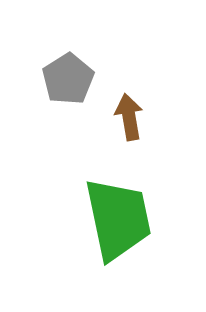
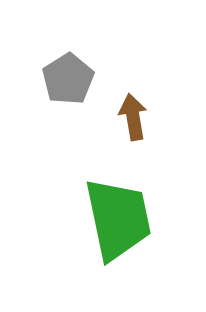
brown arrow: moved 4 px right
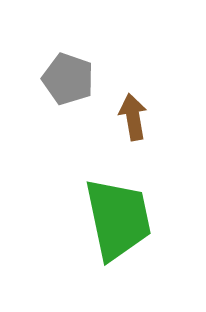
gray pentagon: rotated 21 degrees counterclockwise
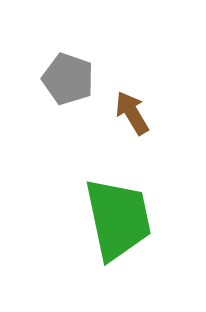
brown arrow: moved 1 px left, 4 px up; rotated 21 degrees counterclockwise
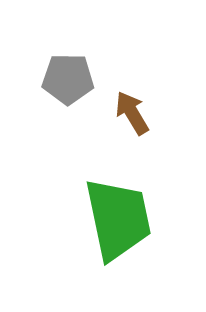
gray pentagon: rotated 18 degrees counterclockwise
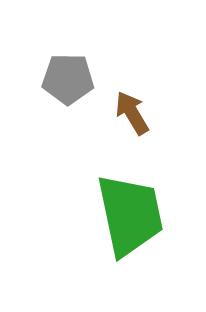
green trapezoid: moved 12 px right, 4 px up
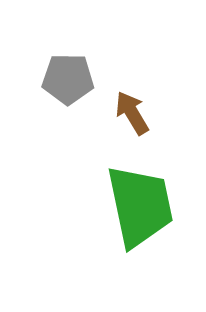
green trapezoid: moved 10 px right, 9 px up
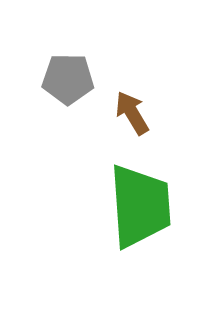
green trapezoid: rotated 8 degrees clockwise
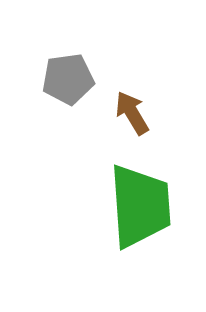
gray pentagon: rotated 9 degrees counterclockwise
